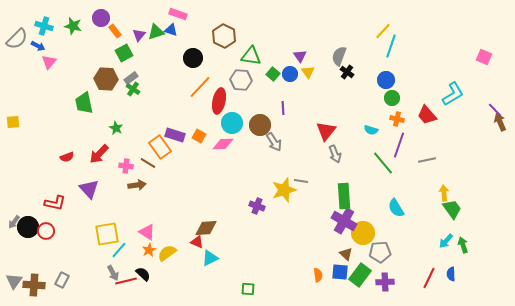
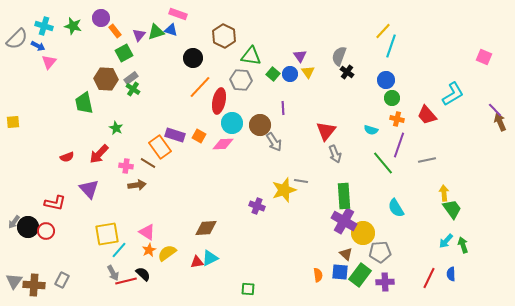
red triangle at (197, 242): moved 20 px down; rotated 32 degrees counterclockwise
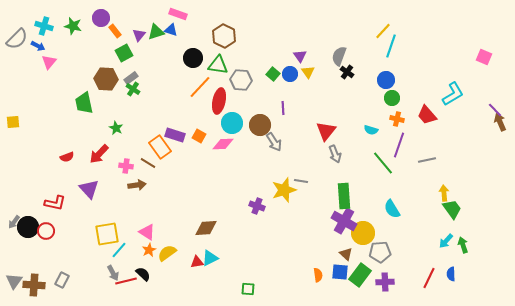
green triangle at (251, 56): moved 33 px left, 9 px down
cyan semicircle at (396, 208): moved 4 px left, 1 px down
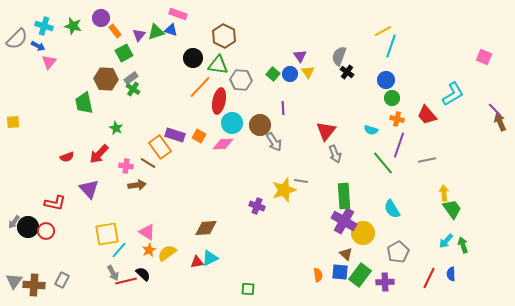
yellow line at (383, 31): rotated 18 degrees clockwise
gray pentagon at (380, 252): moved 18 px right; rotated 25 degrees counterclockwise
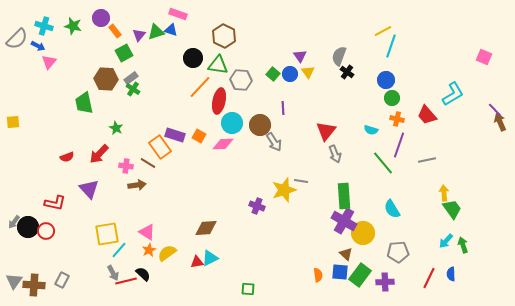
gray pentagon at (398, 252): rotated 25 degrees clockwise
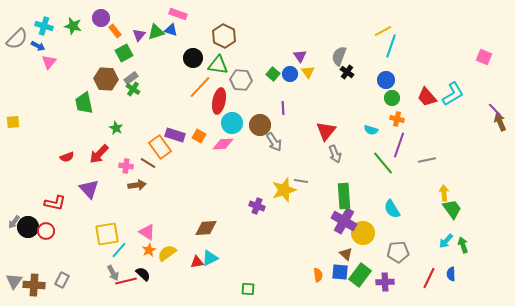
red trapezoid at (427, 115): moved 18 px up
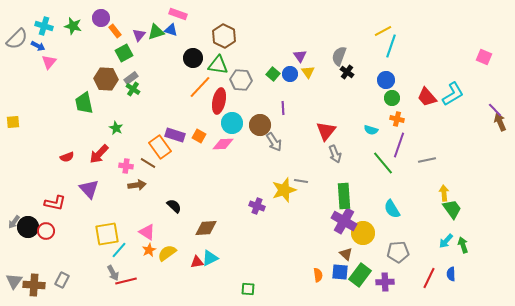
black semicircle at (143, 274): moved 31 px right, 68 px up
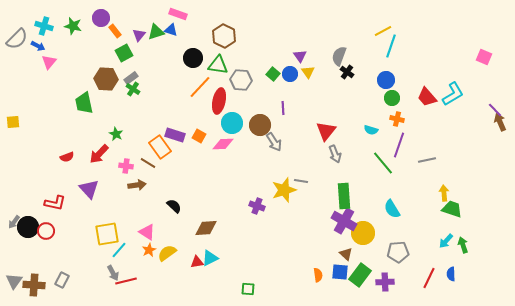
green star at (116, 128): moved 6 px down
green trapezoid at (452, 209): rotated 35 degrees counterclockwise
